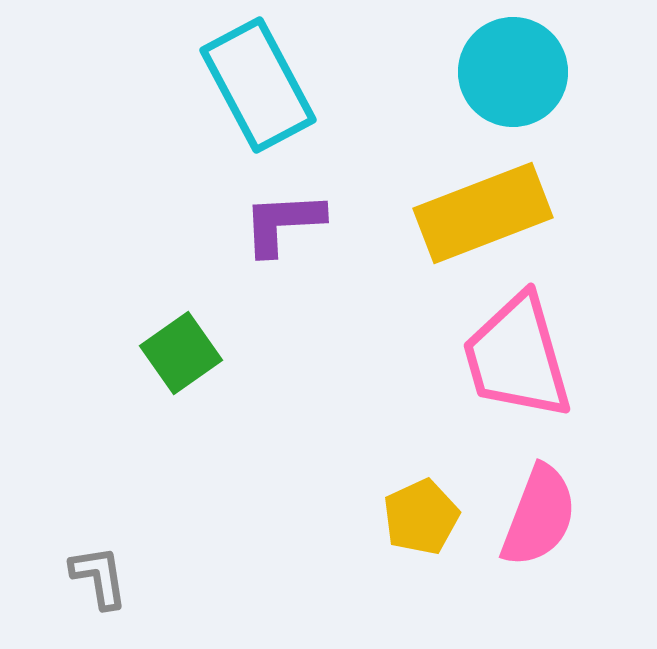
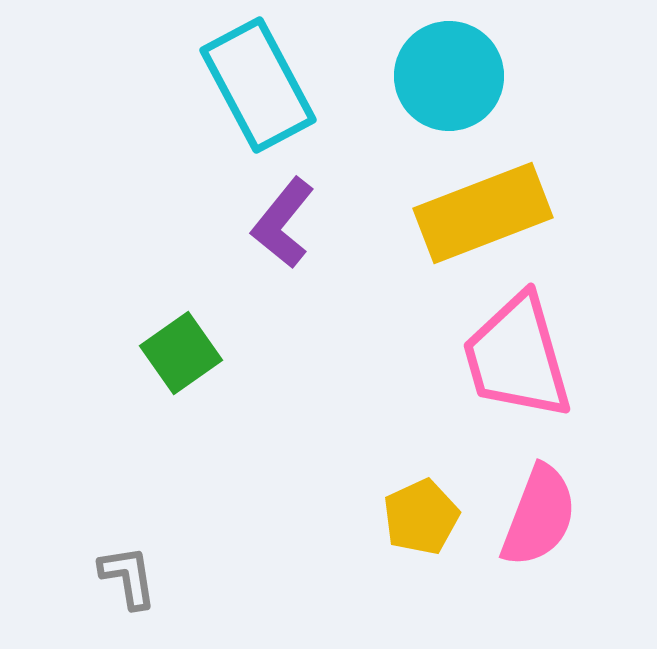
cyan circle: moved 64 px left, 4 px down
purple L-shape: rotated 48 degrees counterclockwise
gray L-shape: moved 29 px right
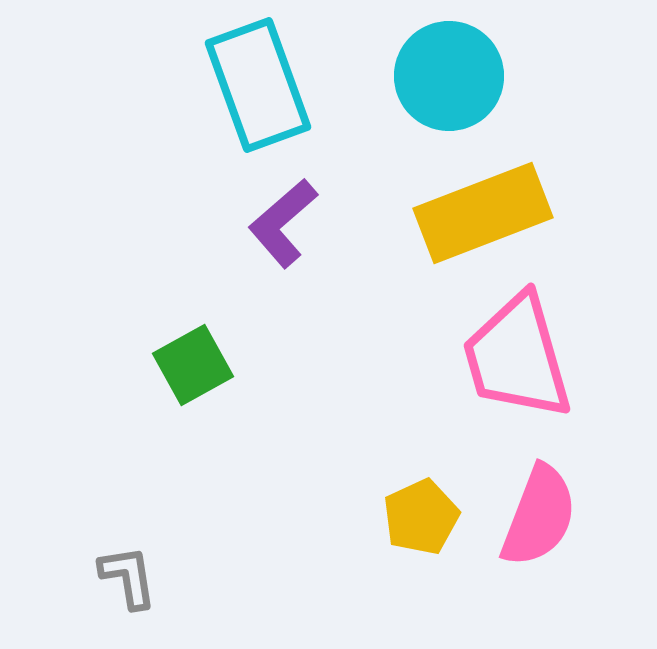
cyan rectangle: rotated 8 degrees clockwise
purple L-shape: rotated 10 degrees clockwise
green square: moved 12 px right, 12 px down; rotated 6 degrees clockwise
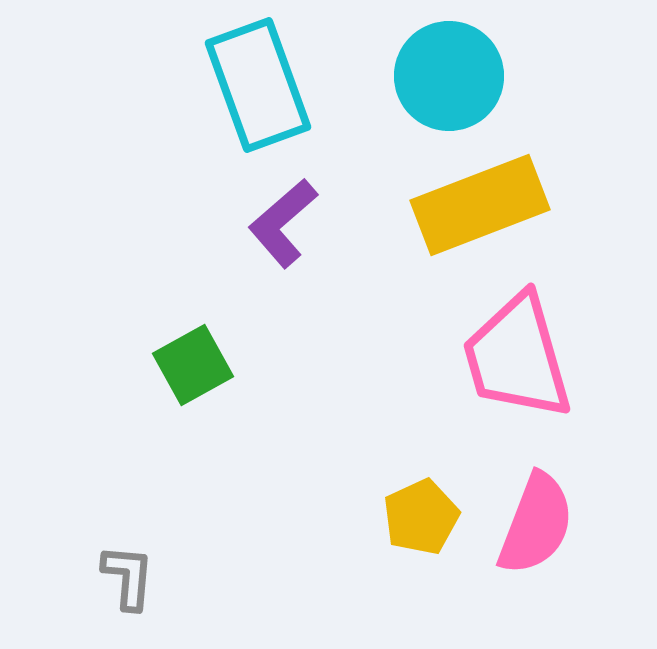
yellow rectangle: moved 3 px left, 8 px up
pink semicircle: moved 3 px left, 8 px down
gray L-shape: rotated 14 degrees clockwise
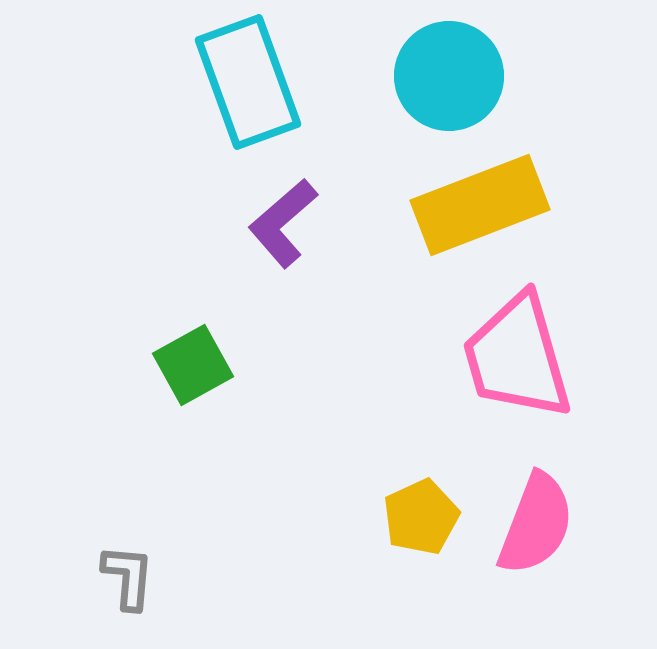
cyan rectangle: moved 10 px left, 3 px up
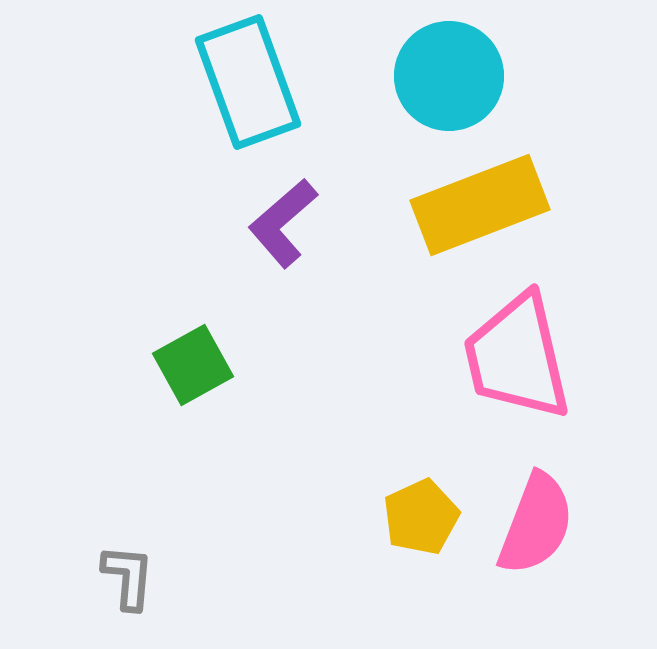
pink trapezoid: rotated 3 degrees clockwise
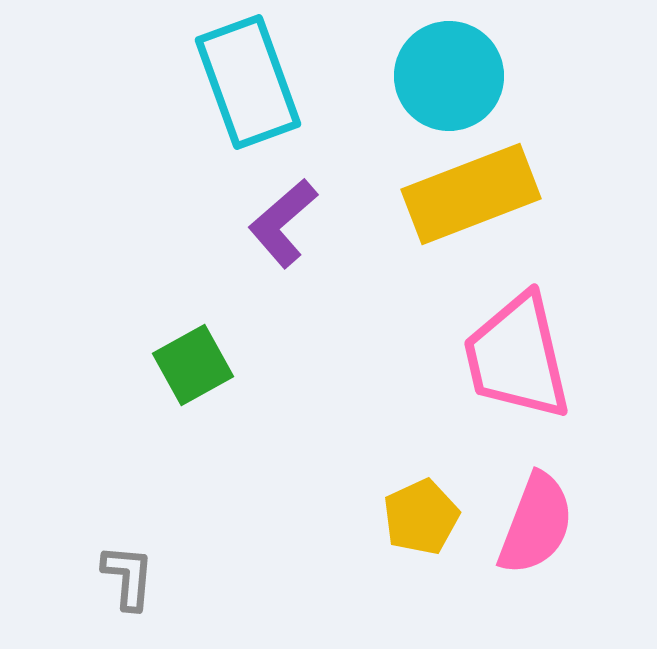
yellow rectangle: moved 9 px left, 11 px up
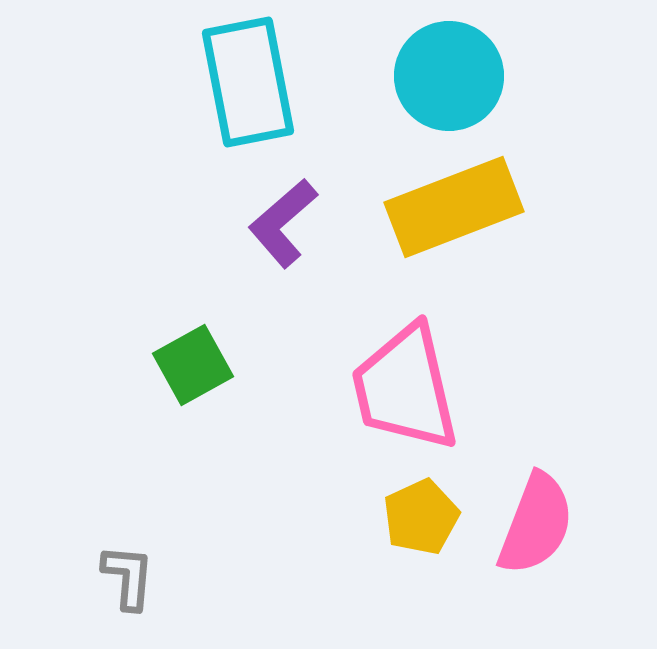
cyan rectangle: rotated 9 degrees clockwise
yellow rectangle: moved 17 px left, 13 px down
pink trapezoid: moved 112 px left, 31 px down
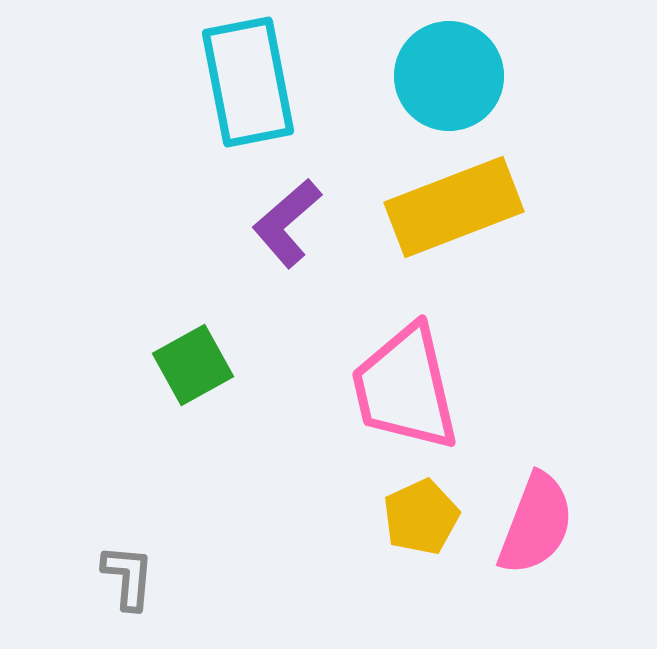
purple L-shape: moved 4 px right
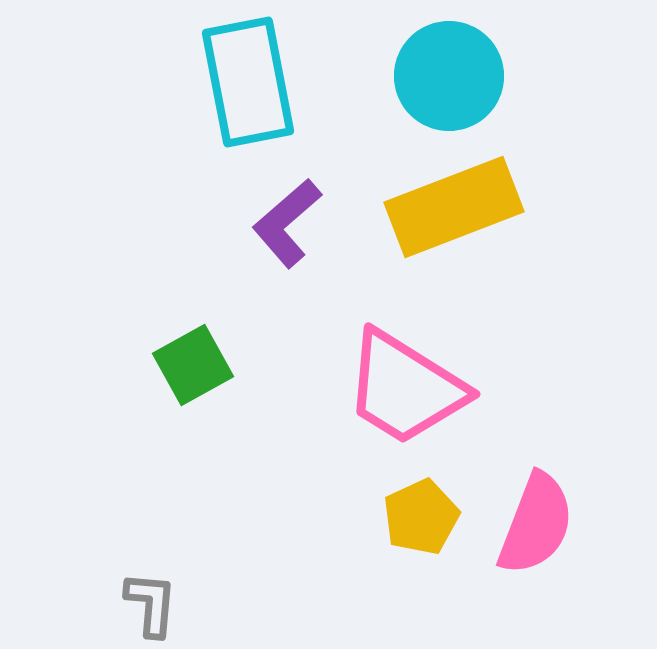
pink trapezoid: rotated 45 degrees counterclockwise
gray L-shape: moved 23 px right, 27 px down
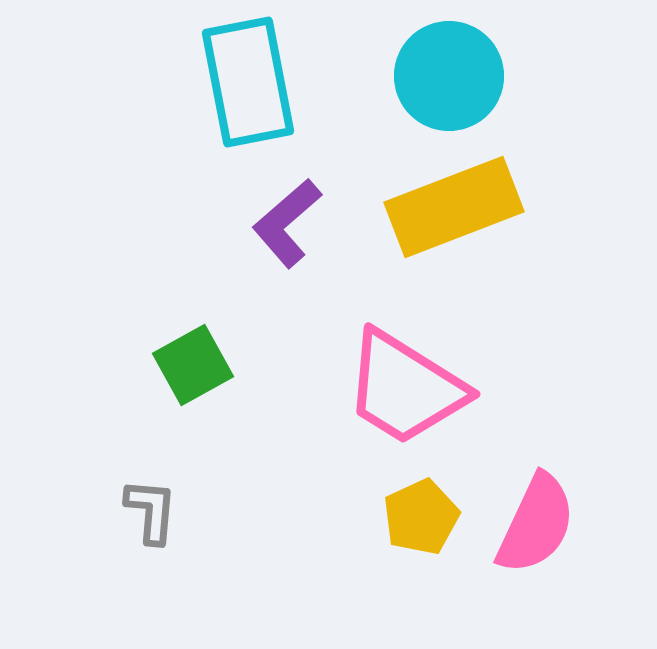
pink semicircle: rotated 4 degrees clockwise
gray L-shape: moved 93 px up
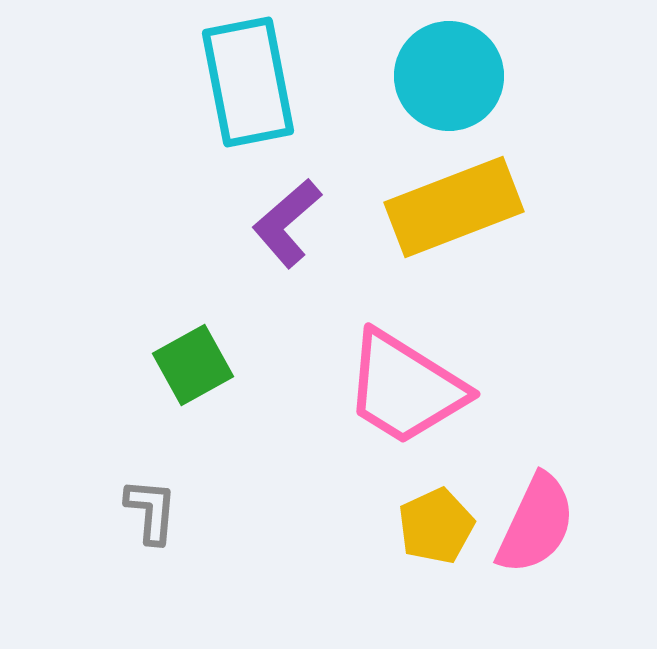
yellow pentagon: moved 15 px right, 9 px down
